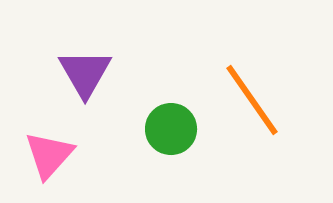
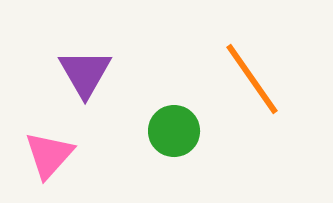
orange line: moved 21 px up
green circle: moved 3 px right, 2 px down
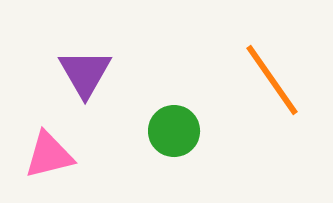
orange line: moved 20 px right, 1 px down
pink triangle: rotated 34 degrees clockwise
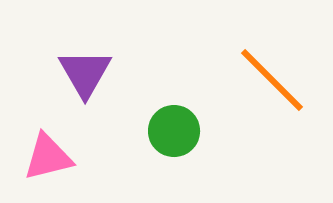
orange line: rotated 10 degrees counterclockwise
pink triangle: moved 1 px left, 2 px down
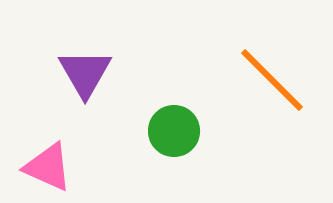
pink triangle: moved 10 px down; rotated 38 degrees clockwise
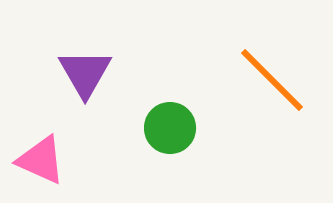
green circle: moved 4 px left, 3 px up
pink triangle: moved 7 px left, 7 px up
